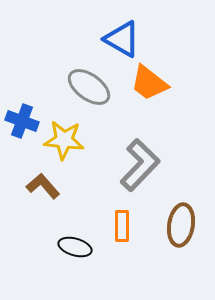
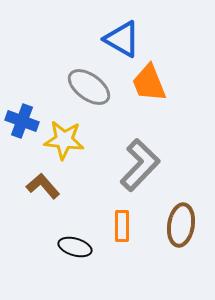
orange trapezoid: rotated 30 degrees clockwise
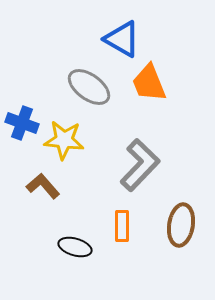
blue cross: moved 2 px down
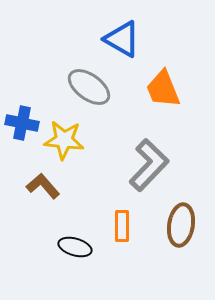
orange trapezoid: moved 14 px right, 6 px down
blue cross: rotated 8 degrees counterclockwise
gray L-shape: moved 9 px right
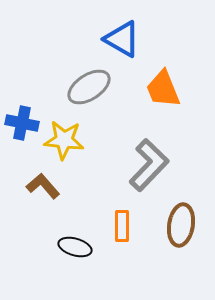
gray ellipse: rotated 69 degrees counterclockwise
